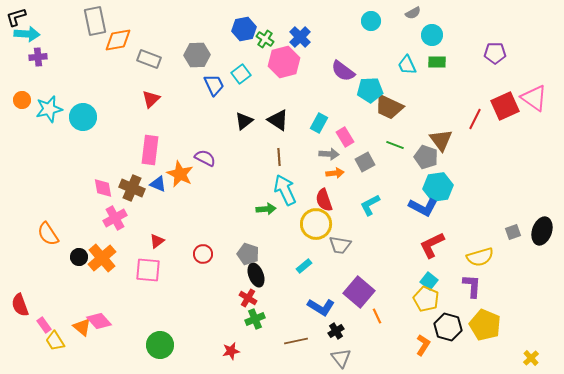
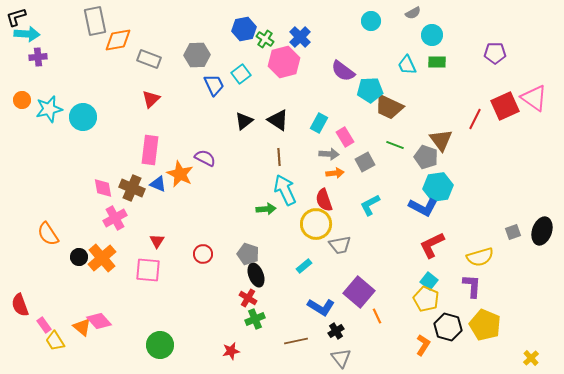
red triangle at (157, 241): rotated 21 degrees counterclockwise
gray trapezoid at (340, 245): rotated 20 degrees counterclockwise
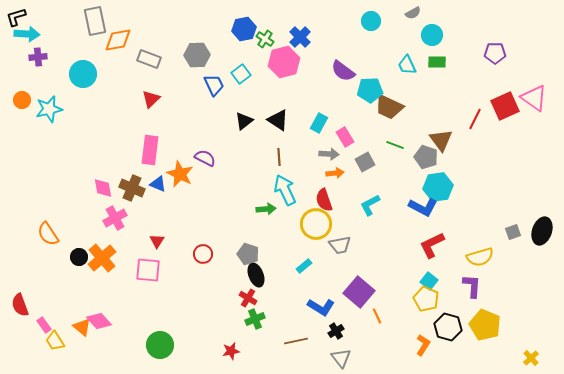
cyan circle at (83, 117): moved 43 px up
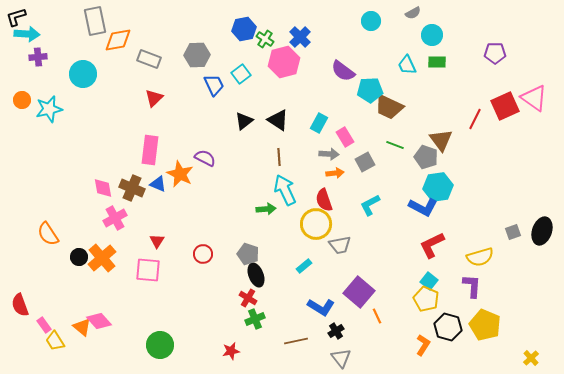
red triangle at (151, 99): moved 3 px right, 1 px up
